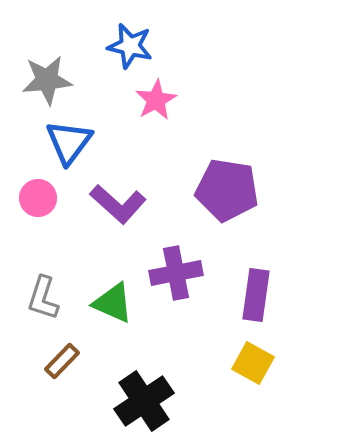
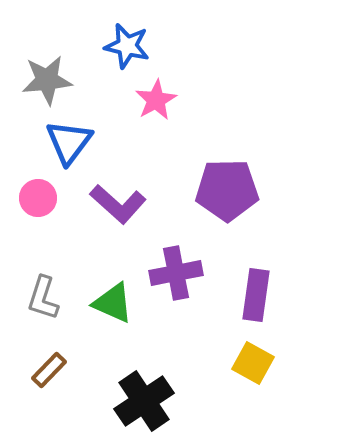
blue star: moved 3 px left
purple pentagon: rotated 10 degrees counterclockwise
brown rectangle: moved 13 px left, 9 px down
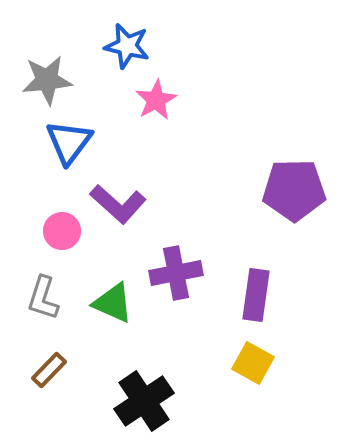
purple pentagon: moved 67 px right
pink circle: moved 24 px right, 33 px down
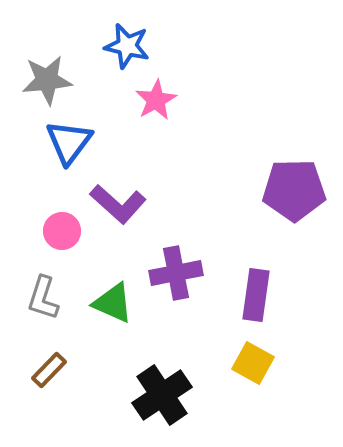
black cross: moved 18 px right, 6 px up
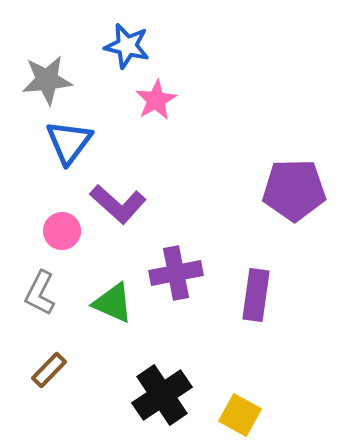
gray L-shape: moved 3 px left, 5 px up; rotated 9 degrees clockwise
yellow square: moved 13 px left, 52 px down
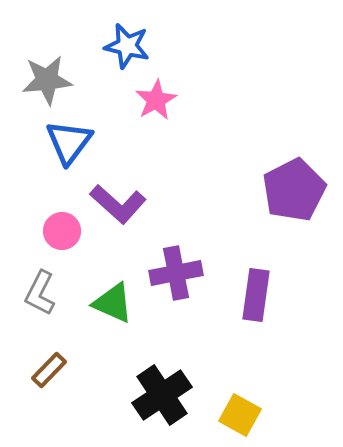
purple pentagon: rotated 26 degrees counterclockwise
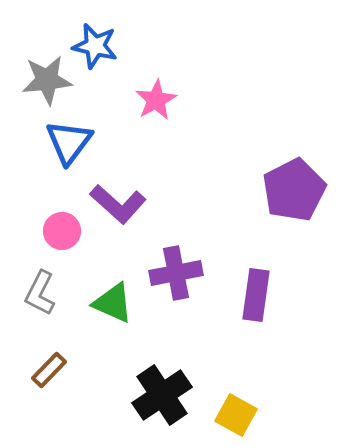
blue star: moved 32 px left
yellow square: moved 4 px left
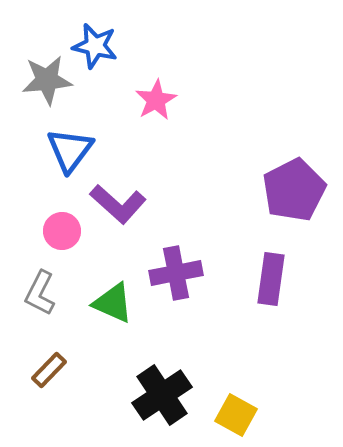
blue triangle: moved 1 px right, 8 px down
purple rectangle: moved 15 px right, 16 px up
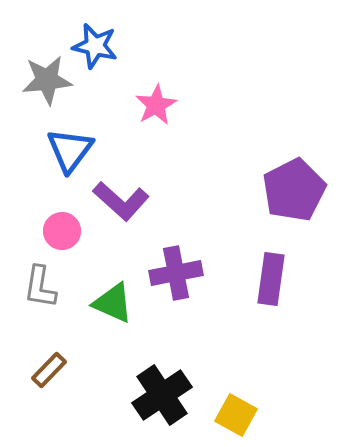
pink star: moved 5 px down
purple L-shape: moved 3 px right, 3 px up
gray L-shape: moved 6 px up; rotated 18 degrees counterclockwise
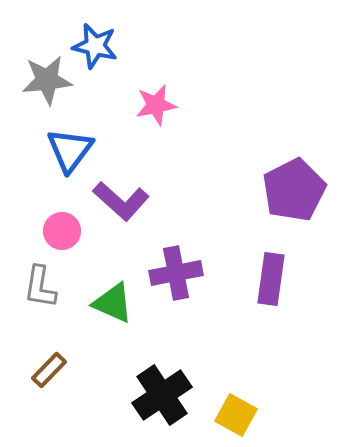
pink star: rotated 18 degrees clockwise
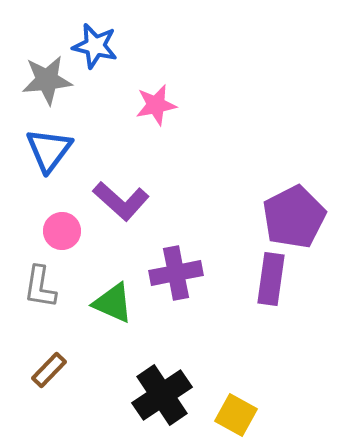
blue triangle: moved 21 px left
purple pentagon: moved 27 px down
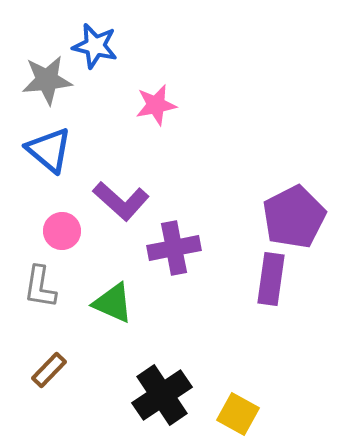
blue triangle: rotated 27 degrees counterclockwise
purple cross: moved 2 px left, 25 px up
yellow square: moved 2 px right, 1 px up
